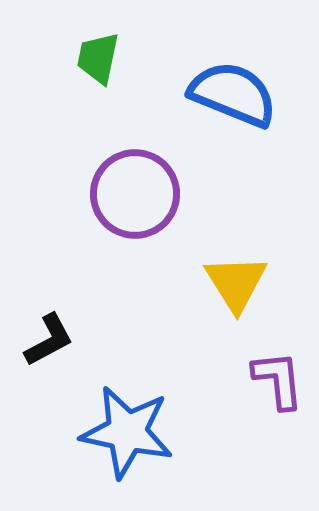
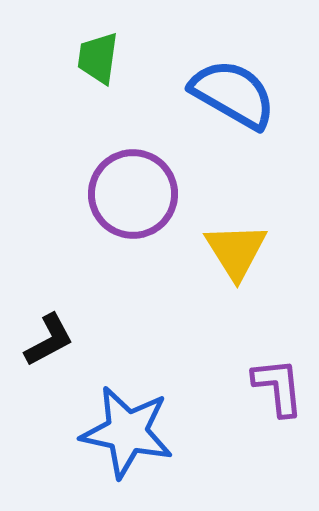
green trapezoid: rotated 4 degrees counterclockwise
blue semicircle: rotated 8 degrees clockwise
purple circle: moved 2 px left
yellow triangle: moved 32 px up
purple L-shape: moved 7 px down
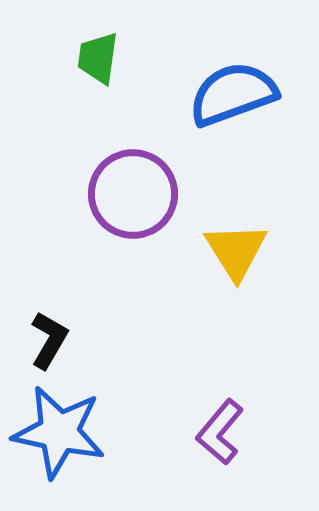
blue semicircle: rotated 50 degrees counterclockwise
black L-shape: rotated 32 degrees counterclockwise
purple L-shape: moved 58 px left, 45 px down; rotated 134 degrees counterclockwise
blue star: moved 68 px left
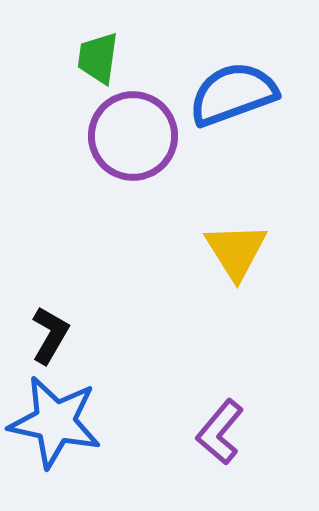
purple circle: moved 58 px up
black L-shape: moved 1 px right, 5 px up
blue star: moved 4 px left, 10 px up
